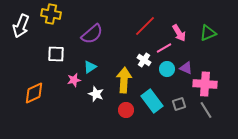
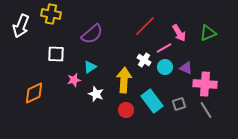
cyan circle: moved 2 px left, 2 px up
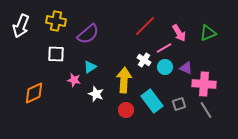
yellow cross: moved 5 px right, 7 px down
purple semicircle: moved 4 px left
pink star: rotated 24 degrees clockwise
pink cross: moved 1 px left
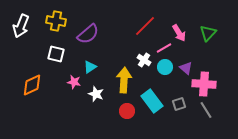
green triangle: rotated 24 degrees counterclockwise
white square: rotated 12 degrees clockwise
purple triangle: rotated 16 degrees clockwise
pink star: moved 2 px down
orange diamond: moved 2 px left, 8 px up
red circle: moved 1 px right, 1 px down
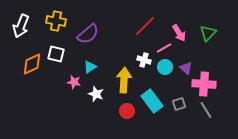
white cross: rotated 16 degrees counterclockwise
orange diamond: moved 21 px up
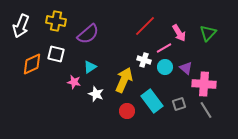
yellow arrow: rotated 20 degrees clockwise
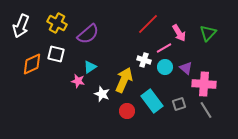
yellow cross: moved 1 px right, 2 px down; rotated 18 degrees clockwise
red line: moved 3 px right, 2 px up
pink star: moved 4 px right, 1 px up
white star: moved 6 px right
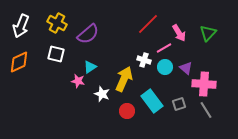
orange diamond: moved 13 px left, 2 px up
yellow arrow: moved 1 px up
